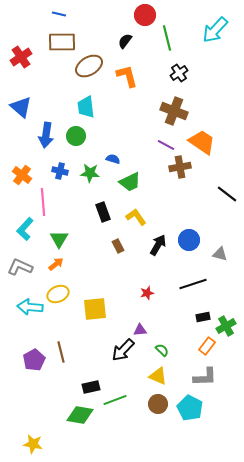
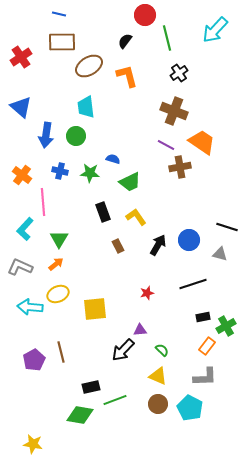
black line at (227, 194): moved 33 px down; rotated 20 degrees counterclockwise
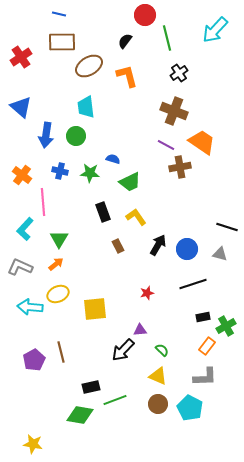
blue circle at (189, 240): moved 2 px left, 9 px down
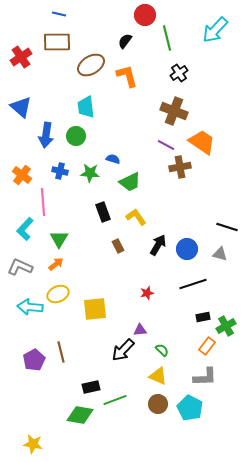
brown rectangle at (62, 42): moved 5 px left
brown ellipse at (89, 66): moved 2 px right, 1 px up
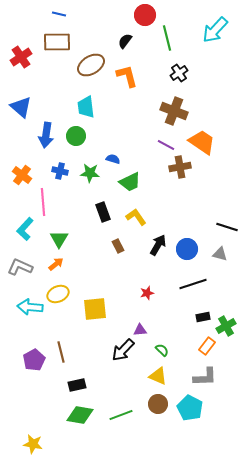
black rectangle at (91, 387): moved 14 px left, 2 px up
green line at (115, 400): moved 6 px right, 15 px down
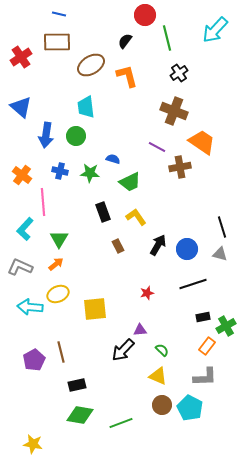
purple line at (166, 145): moved 9 px left, 2 px down
black line at (227, 227): moved 5 px left; rotated 55 degrees clockwise
brown circle at (158, 404): moved 4 px right, 1 px down
green line at (121, 415): moved 8 px down
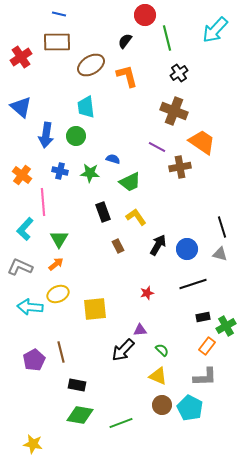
black rectangle at (77, 385): rotated 24 degrees clockwise
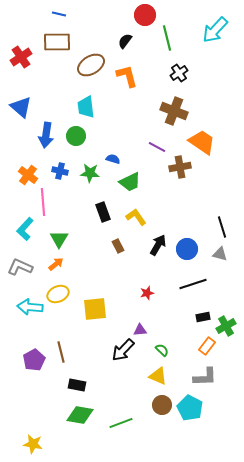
orange cross at (22, 175): moved 6 px right
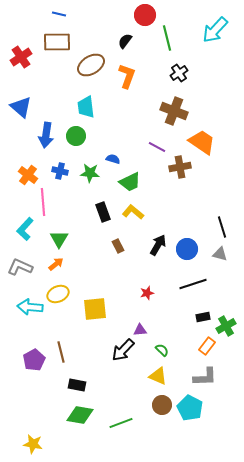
orange L-shape at (127, 76): rotated 35 degrees clockwise
yellow L-shape at (136, 217): moved 3 px left, 5 px up; rotated 15 degrees counterclockwise
